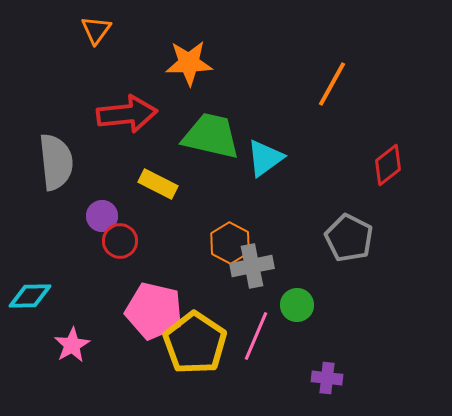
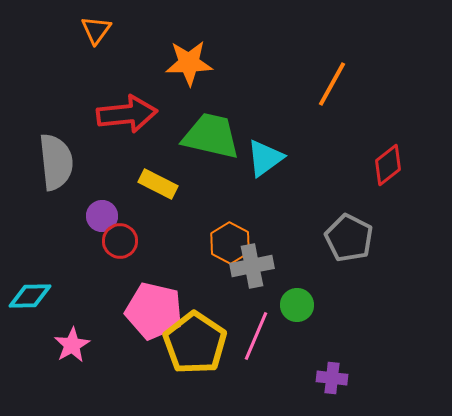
purple cross: moved 5 px right
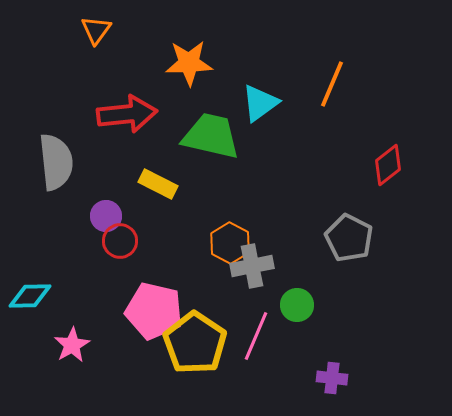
orange line: rotated 6 degrees counterclockwise
cyan triangle: moved 5 px left, 55 px up
purple circle: moved 4 px right
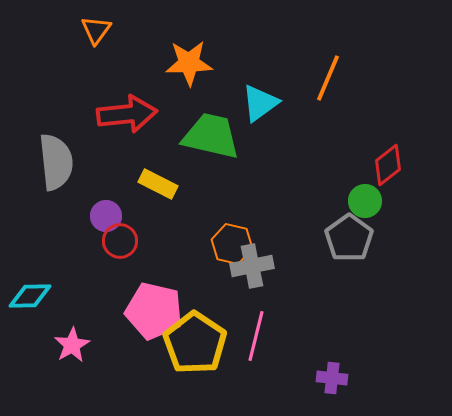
orange line: moved 4 px left, 6 px up
gray pentagon: rotated 9 degrees clockwise
orange hexagon: moved 2 px right, 1 px down; rotated 15 degrees counterclockwise
green circle: moved 68 px right, 104 px up
pink line: rotated 9 degrees counterclockwise
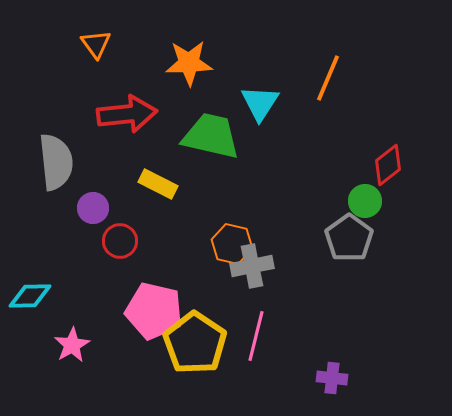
orange triangle: moved 14 px down; rotated 12 degrees counterclockwise
cyan triangle: rotated 21 degrees counterclockwise
purple circle: moved 13 px left, 8 px up
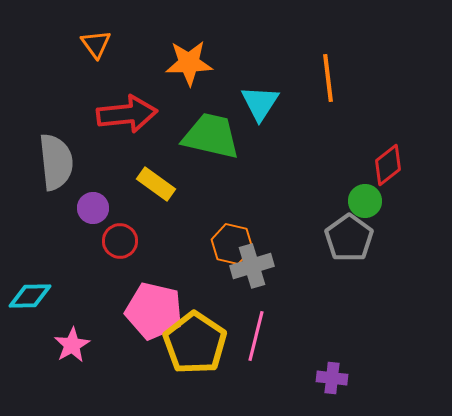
orange line: rotated 30 degrees counterclockwise
yellow rectangle: moved 2 px left; rotated 9 degrees clockwise
gray cross: rotated 6 degrees counterclockwise
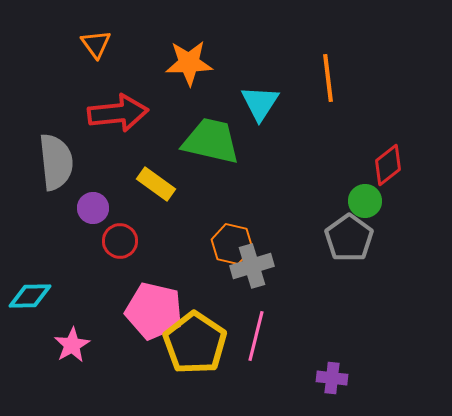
red arrow: moved 9 px left, 1 px up
green trapezoid: moved 5 px down
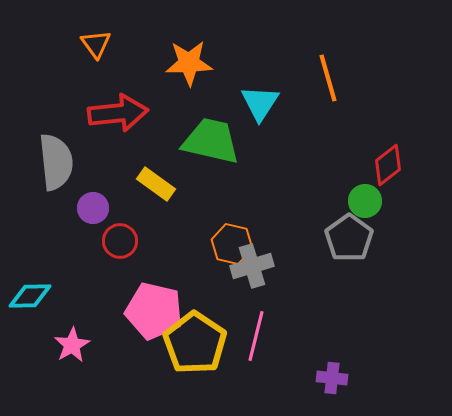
orange line: rotated 9 degrees counterclockwise
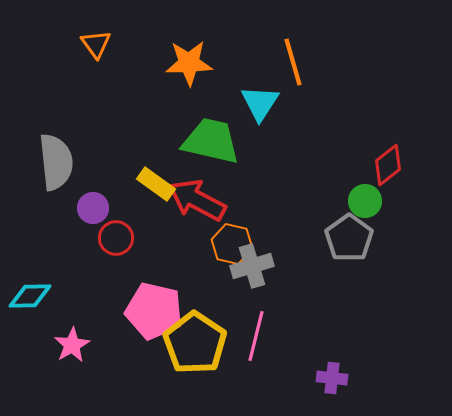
orange line: moved 35 px left, 16 px up
red arrow: moved 79 px right, 87 px down; rotated 146 degrees counterclockwise
red circle: moved 4 px left, 3 px up
